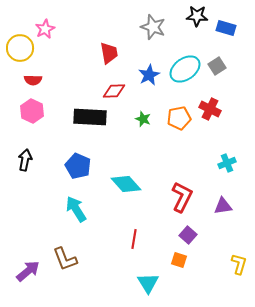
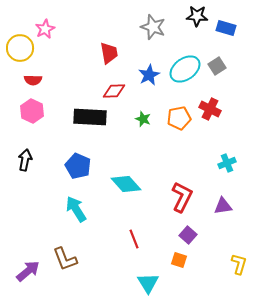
red line: rotated 30 degrees counterclockwise
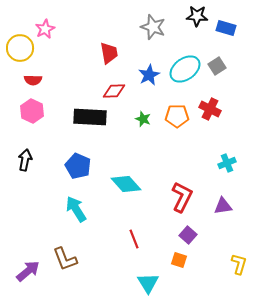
orange pentagon: moved 2 px left, 2 px up; rotated 10 degrees clockwise
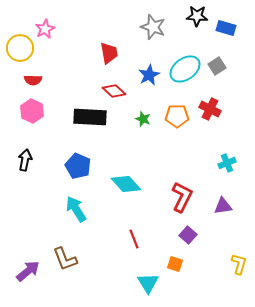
red diamond: rotated 45 degrees clockwise
orange square: moved 4 px left, 4 px down
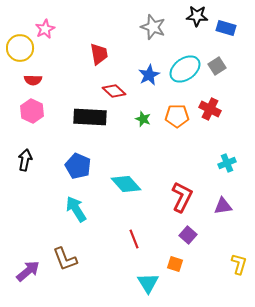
red trapezoid: moved 10 px left, 1 px down
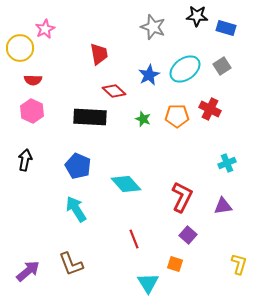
gray square: moved 5 px right
brown L-shape: moved 6 px right, 5 px down
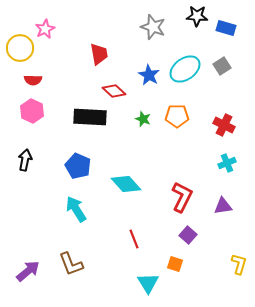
blue star: rotated 15 degrees counterclockwise
red cross: moved 14 px right, 16 px down
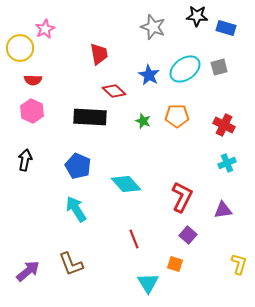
gray square: moved 3 px left, 1 px down; rotated 18 degrees clockwise
green star: moved 2 px down
purple triangle: moved 4 px down
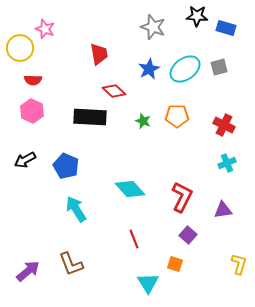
pink star: rotated 24 degrees counterclockwise
blue star: moved 6 px up; rotated 15 degrees clockwise
black arrow: rotated 130 degrees counterclockwise
blue pentagon: moved 12 px left
cyan diamond: moved 4 px right, 5 px down
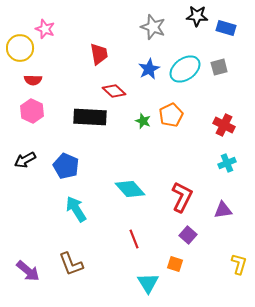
orange pentagon: moved 6 px left, 1 px up; rotated 25 degrees counterclockwise
purple arrow: rotated 80 degrees clockwise
